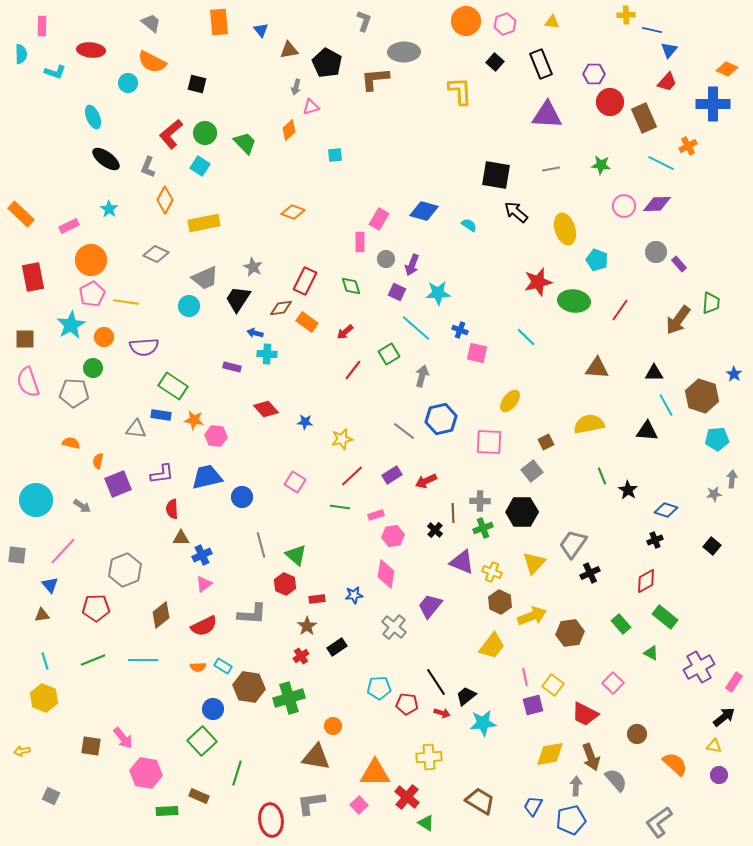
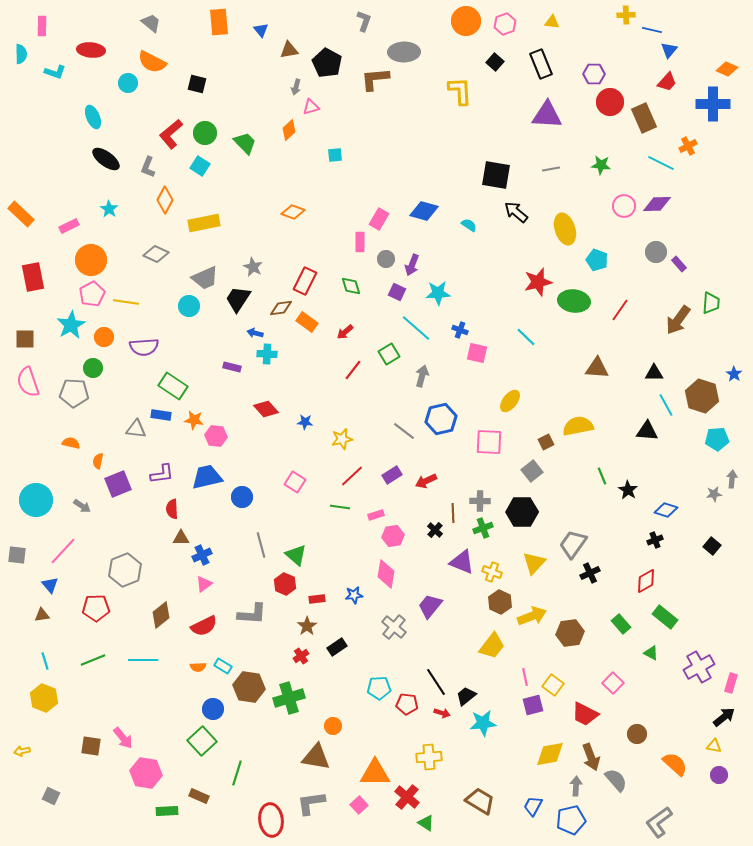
yellow semicircle at (589, 424): moved 11 px left, 2 px down
pink rectangle at (734, 682): moved 3 px left, 1 px down; rotated 18 degrees counterclockwise
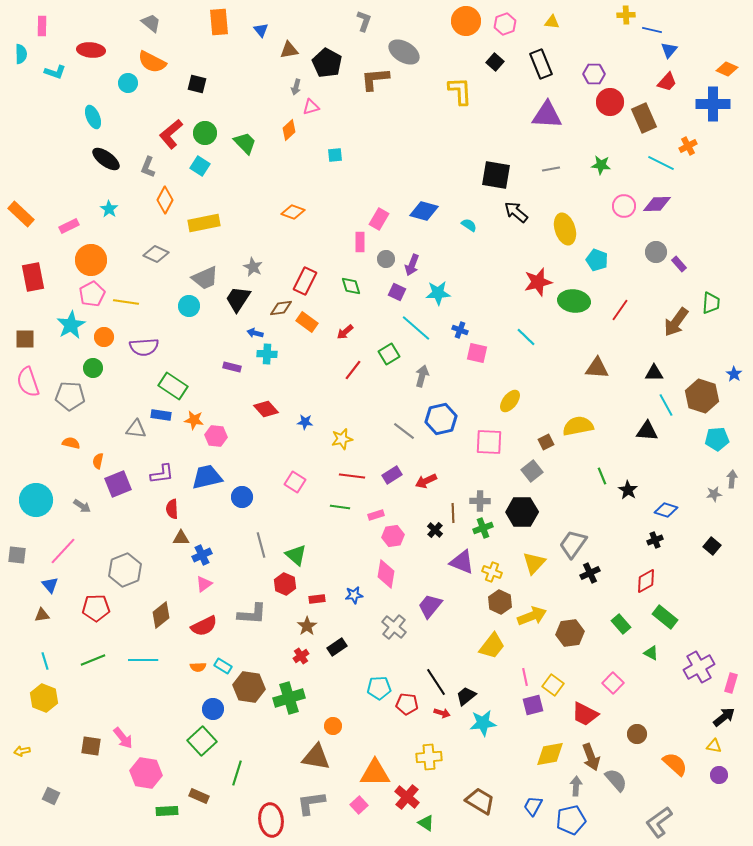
gray ellipse at (404, 52): rotated 32 degrees clockwise
brown arrow at (678, 320): moved 2 px left, 2 px down
gray pentagon at (74, 393): moved 4 px left, 3 px down
red line at (352, 476): rotated 50 degrees clockwise
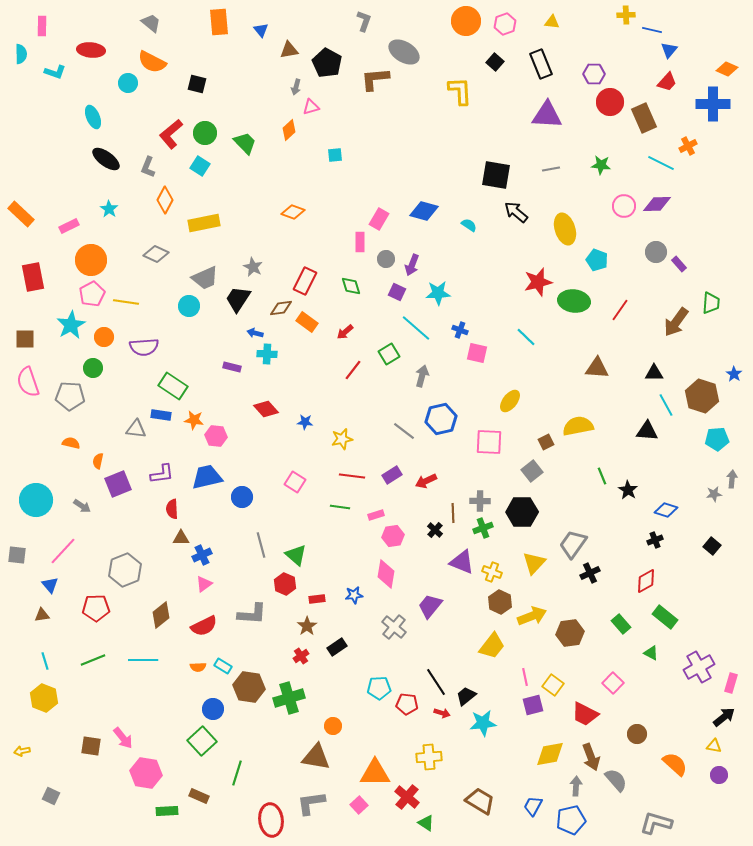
gray L-shape at (659, 822): moved 3 px left, 1 px down; rotated 52 degrees clockwise
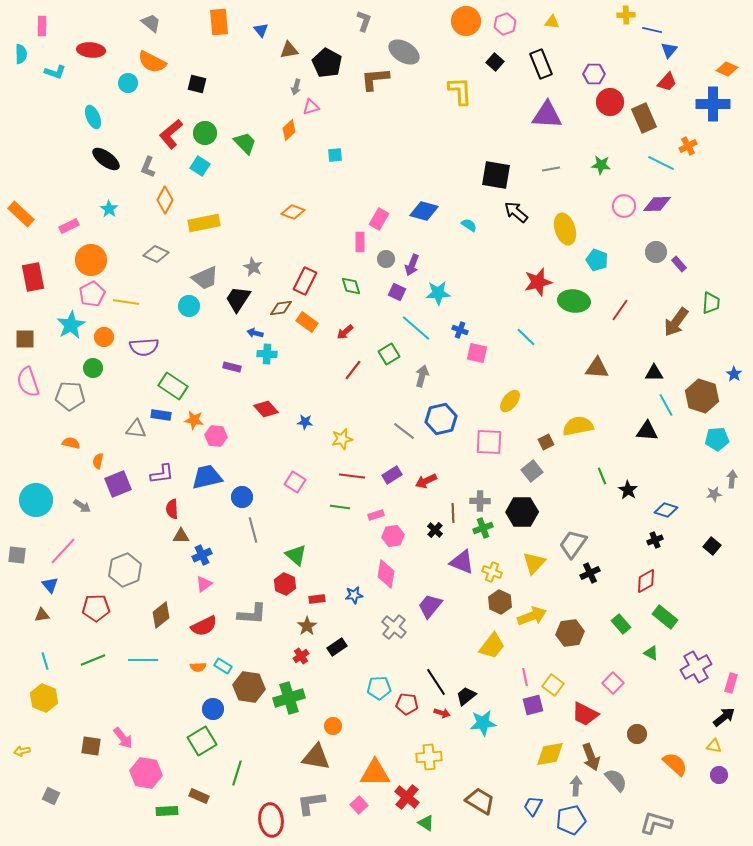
brown triangle at (181, 538): moved 2 px up
gray line at (261, 545): moved 8 px left, 15 px up
purple cross at (699, 667): moved 3 px left
green square at (202, 741): rotated 12 degrees clockwise
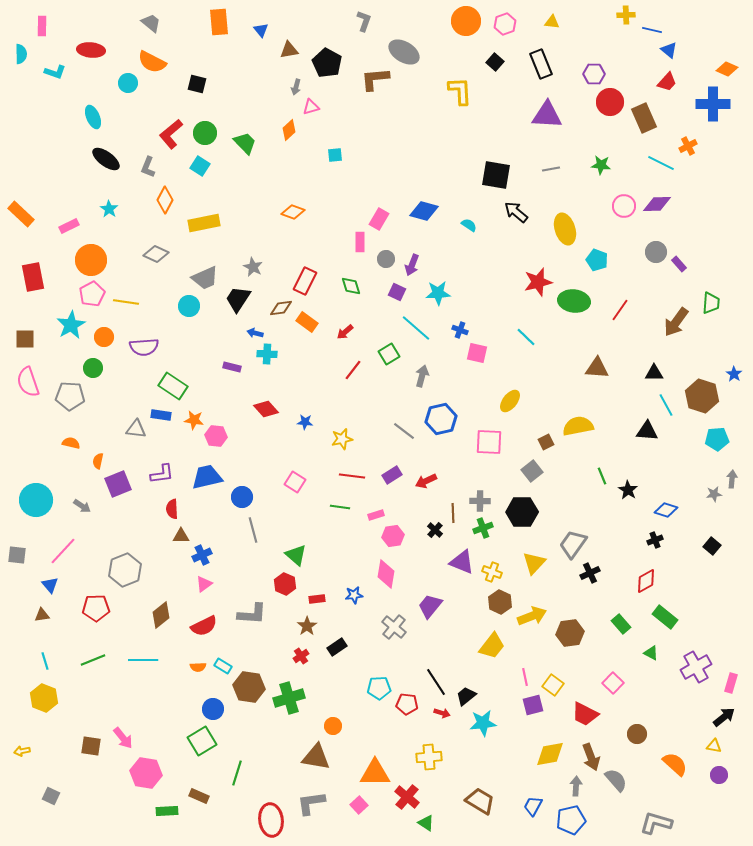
blue triangle at (669, 50): rotated 30 degrees counterclockwise
